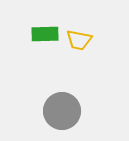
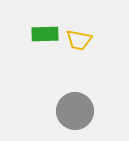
gray circle: moved 13 px right
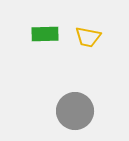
yellow trapezoid: moved 9 px right, 3 px up
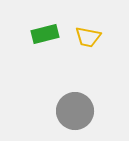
green rectangle: rotated 12 degrees counterclockwise
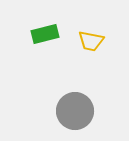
yellow trapezoid: moved 3 px right, 4 px down
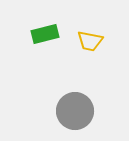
yellow trapezoid: moved 1 px left
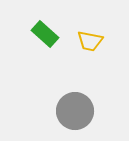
green rectangle: rotated 56 degrees clockwise
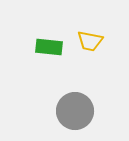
green rectangle: moved 4 px right, 13 px down; rotated 36 degrees counterclockwise
